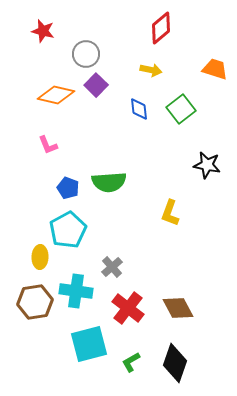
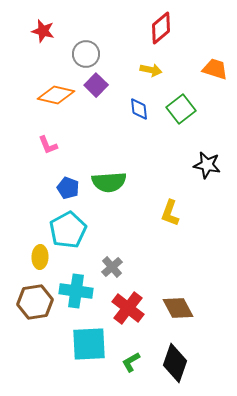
cyan square: rotated 12 degrees clockwise
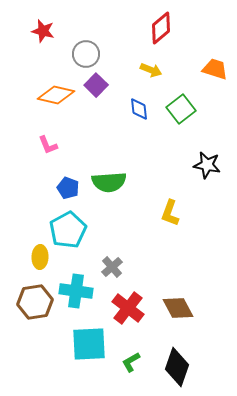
yellow arrow: rotated 10 degrees clockwise
black diamond: moved 2 px right, 4 px down
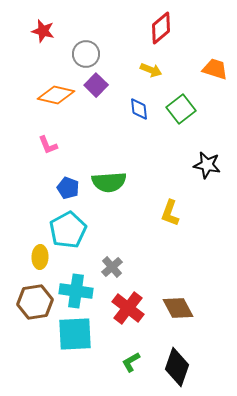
cyan square: moved 14 px left, 10 px up
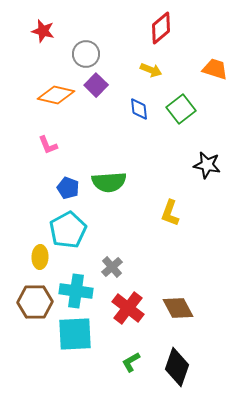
brown hexagon: rotated 8 degrees clockwise
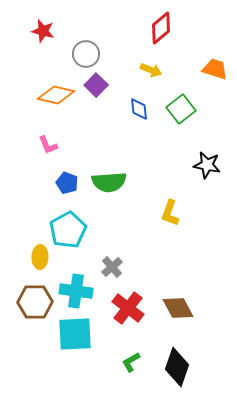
blue pentagon: moved 1 px left, 5 px up
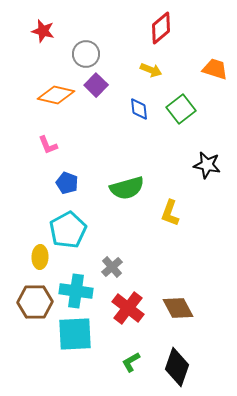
green semicircle: moved 18 px right, 6 px down; rotated 12 degrees counterclockwise
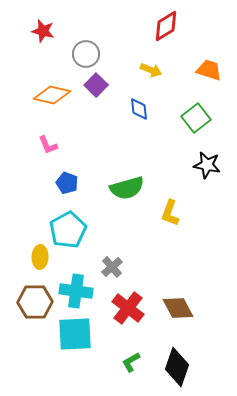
red diamond: moved 5 px right, 2 px up; rotated 8 degrees clockwise
orange trapezoid: moved 6 px left, 1 px down
orange diamond: moved 4 px left
green square: moved 15 px right, 9 px down
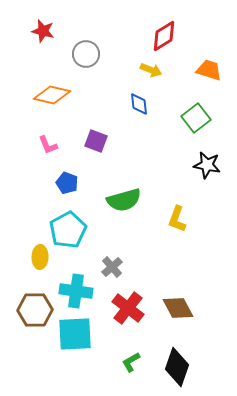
red diamond: moved 2 px left, 10 px down
purple square: moved 56 px down; rotated 25 degrees counterclockwise
blue diamond: moved 5 px up
green semicircle: moved 3 px left, 12 px down
yellow L-shape: moved 7 px right, 6 px down
brown hexagon: moved 8 px down
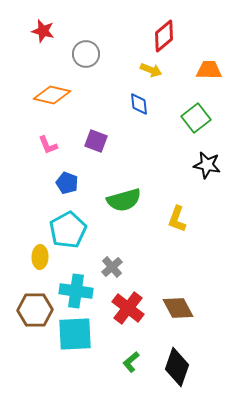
red diamond: rotated 8 degrees counterclockwise
orange trapezoid: rotated 16 degrees counterclockwise
green L-shape: rotated 10 degrees counterclockwise
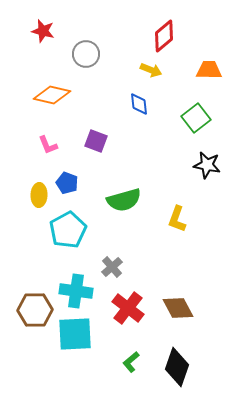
yellow ellipse: moved 1 px left, 62 px up
